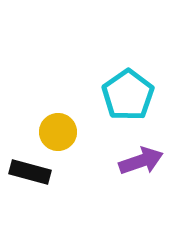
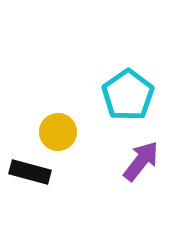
purple arrow: rotated 33 degrees counterclockwise
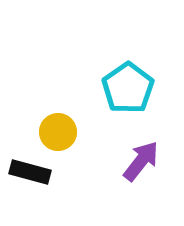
cyan pentagon: moved 7 px up
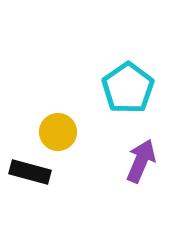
purple arrow: rotated 15 degrees counterclockwise
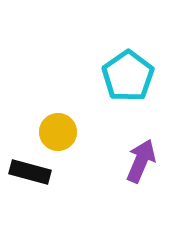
cyan pentagon: moved 12 px up
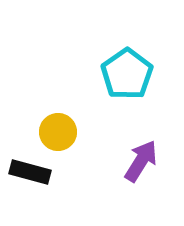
cyan pentagon: moved 1 px left, 2 px up
purple arrow: rotated 9 degrees clockwise
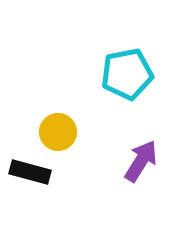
cyan pentagon: rotated 24 degrees clockwise
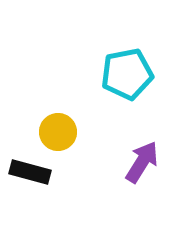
purple arrow: moved 1 px right, 1 px down
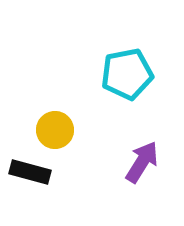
yellow circle: moved 3 px left, 2 px up
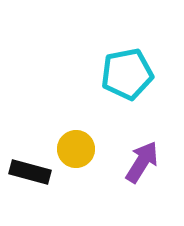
yellow circle: moved 21 px right, 19 px down
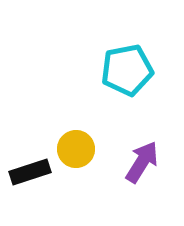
cyan pentagon: moved 4 px up
black rectangle: rotated 33 degrees counterclockwise
